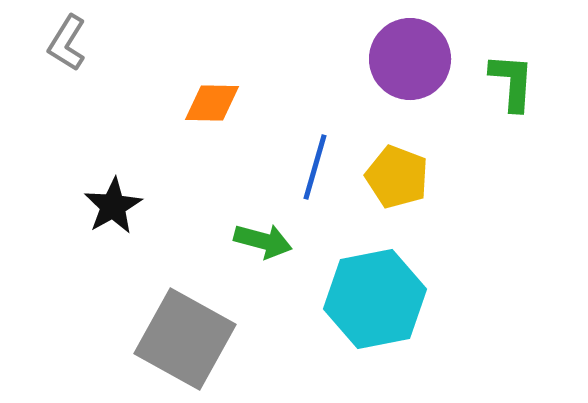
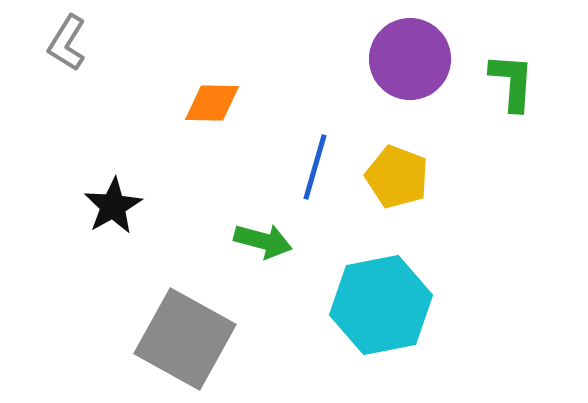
cyan hexagon: moved 6 px right, 6 px down
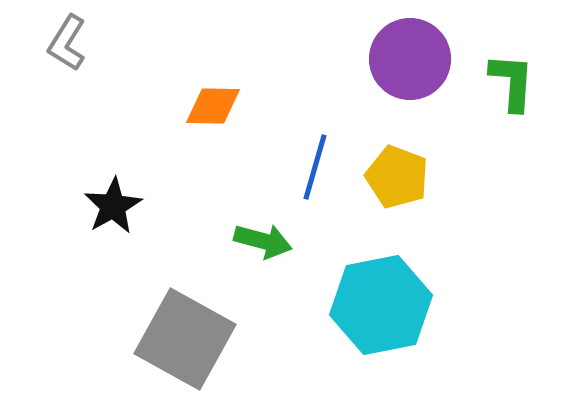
orange diamond: moved 1 px right, 3 px down
